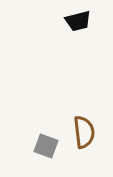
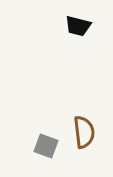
black trapezoid: moved 5 px down; rotated 28 degrees clockwise
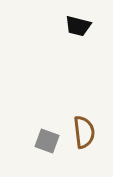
gray square: moved 1 px right, 5 px up
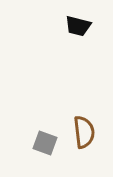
gray square: moved 2 px left, 2 px down
